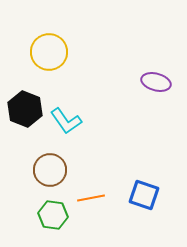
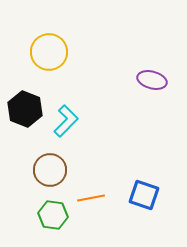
purple ellipse: moved 4 px left, 2 px up
cyan L-shape: rotated 100 degrees counterclockwise
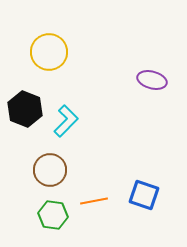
orange line: moved 3 px right, 3 px down
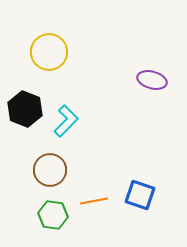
blue square: moved 4 px left
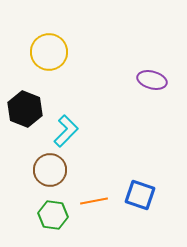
cyan L-shape: moved 10 px down
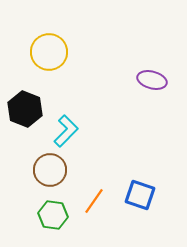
orange line: rotated 44 degrees counterclockwise
